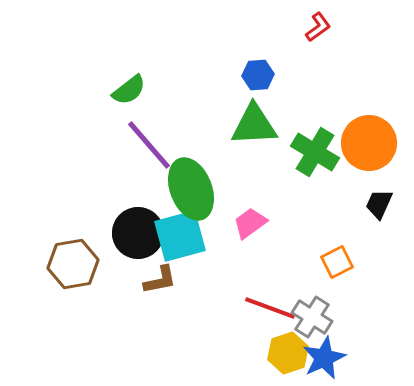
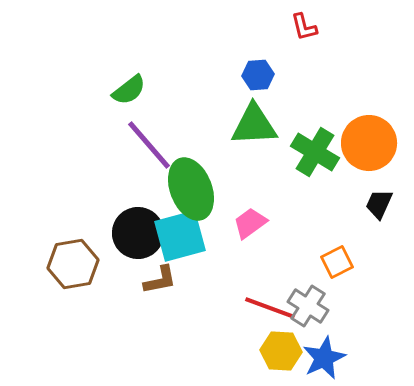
red L-shape: moved 14 px left; rotated 112 degrees clockwise
gray cross: moved 4 px left, 11 px up
yellow hexagon: moved 7 px left, 2 px up; rotated 21 degrees clockwise
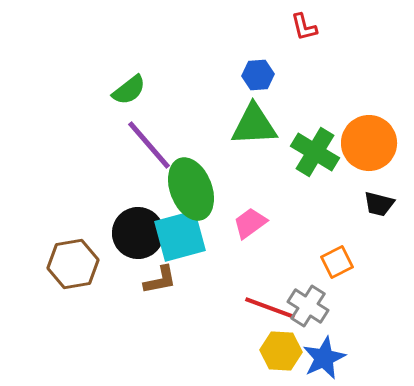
black trapezoid: rotated 100 degrees counterclockwise
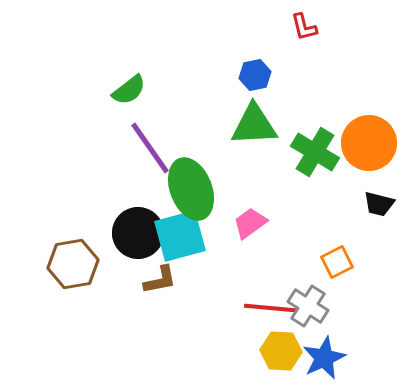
blue hexagon: moved 3 px left; rotated 8 degrees counterclockwise
purple line: moved 1 px right, 3 px down; rotated 6 degrees clockwise
red line: rotated 15 degrees counterclockwise
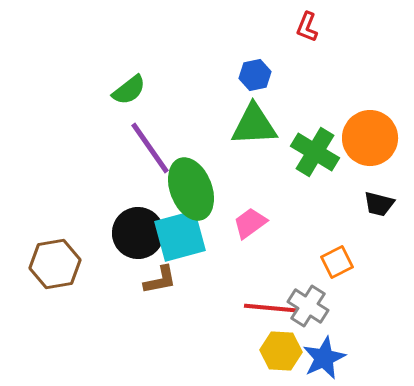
red L-shape: moved 3 px right; rotated 36 degrees clockwise
orange circle: moved 1 px right, 5 px up
brown hexagon: moved 18 px left
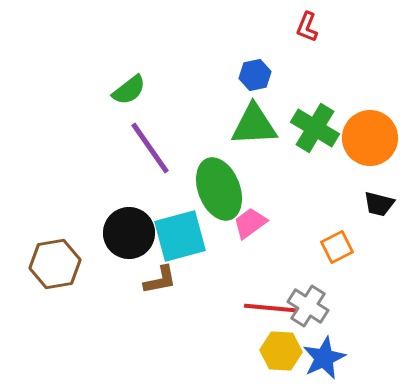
green cross: moved 24 px up
green ellipse: moved 28 px right
black circle: moved 9 px left
orange square: moved 15 px up
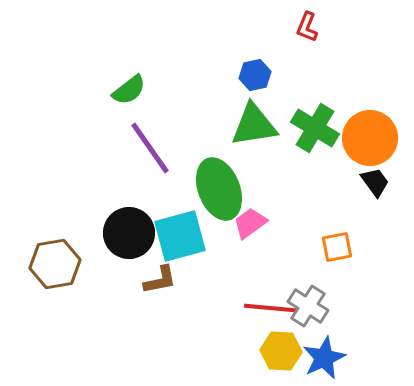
green triangle: rotated 6 degrees counterclockwise
black trapezoid: moved 4 px left, 22 px up; rotated 140 degrees counterclockwise
orange square: rotated 16 degrees clockwise
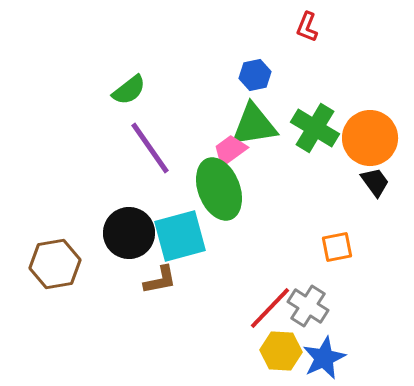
pink trapezoid: moved 20 px left, 73 px up
red line: rotated 51 degrees counterclockwise
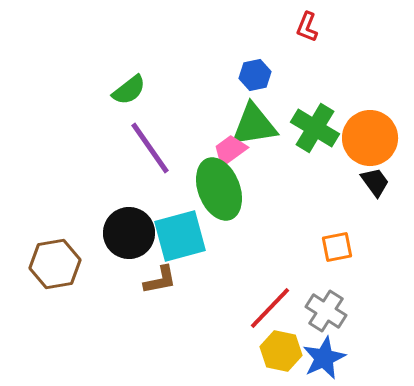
gray cross: moved 18 px right, 5 px down
yellow hexagon: rotated 9 degrees clockwise
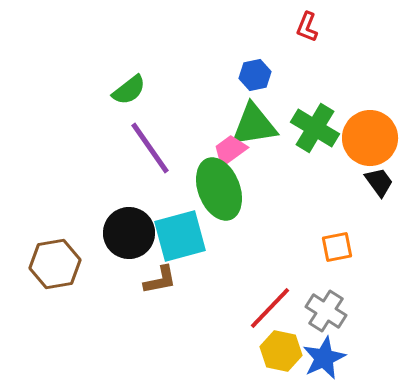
black trapezoid: moved 4 px right
